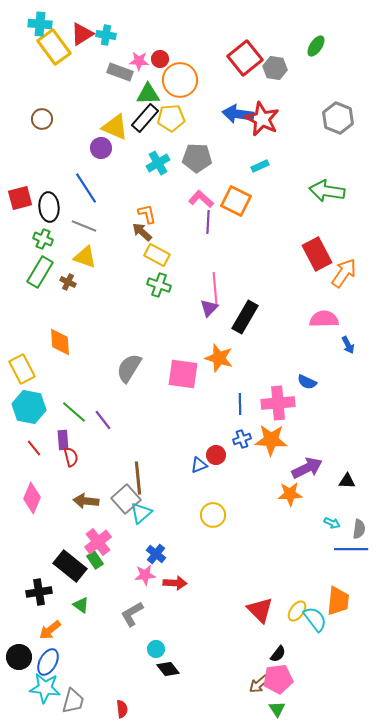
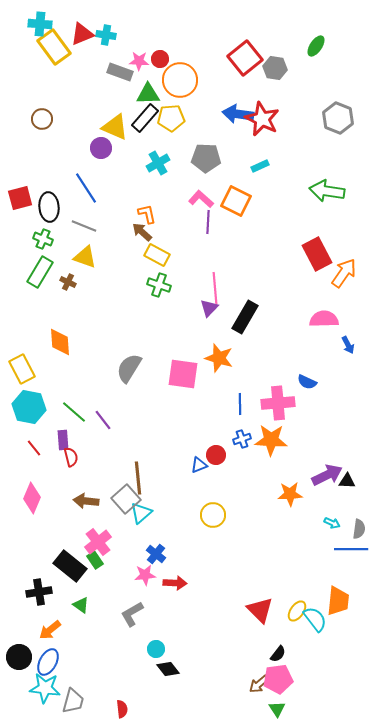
red triangle at (82, 34): rotated 10 degrees clockwise
gray pentagon at (197, 158): moved 9 px right
purple arrow at (307, 468): moved 20 px right, 7 px down
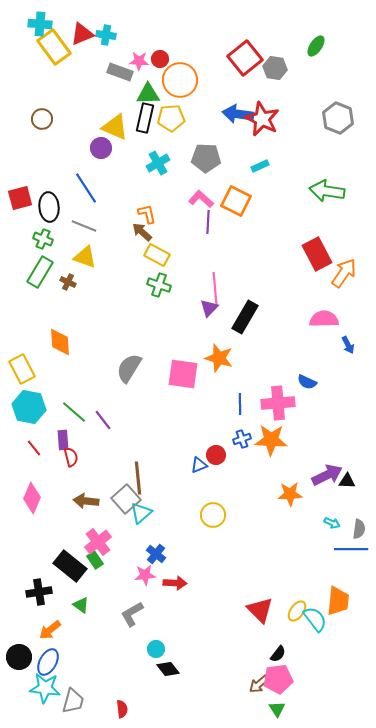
black rectangle at (145, 118): rotated 28 degrees counterclockwise
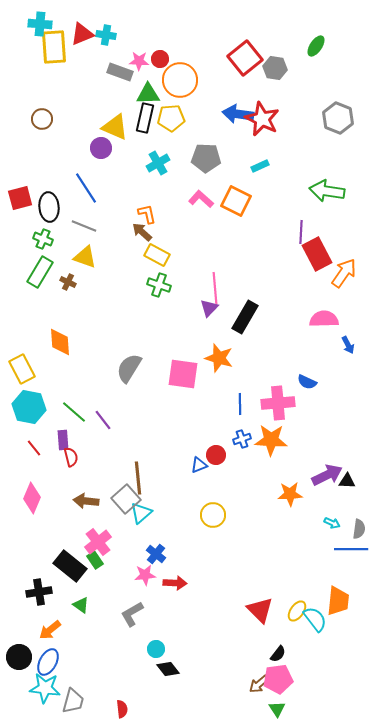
yellow rectangle at (54, 47): rotated 32 degrees clockwise
purple line at (208, 222): moved 93 px right, 10 px down
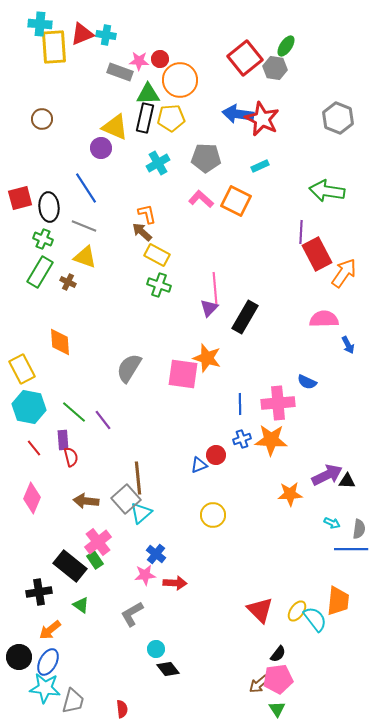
green ellipse at (316, 46): moved 30 px left
orange star at (219, 358): moved 12 px left
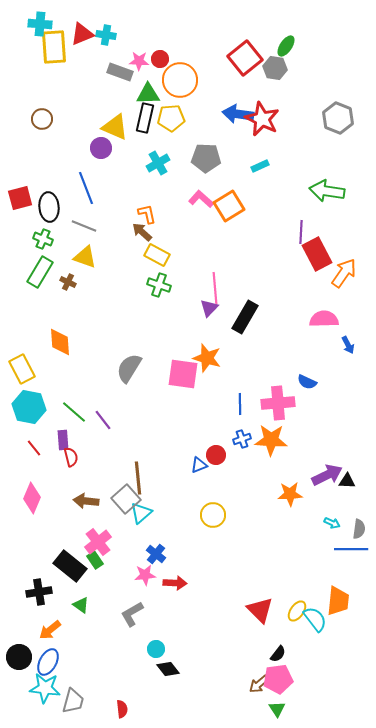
blue line at (86, 188): rotated 12 degrees clockwise
orange square at (236, 201): moved 7 px left, 5 px down; rotated 32 degrees clockwise
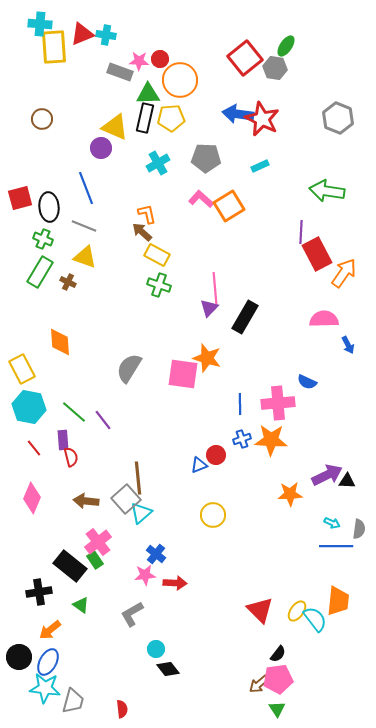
blue line at (351, 549): moved 15 px left, 3 px up
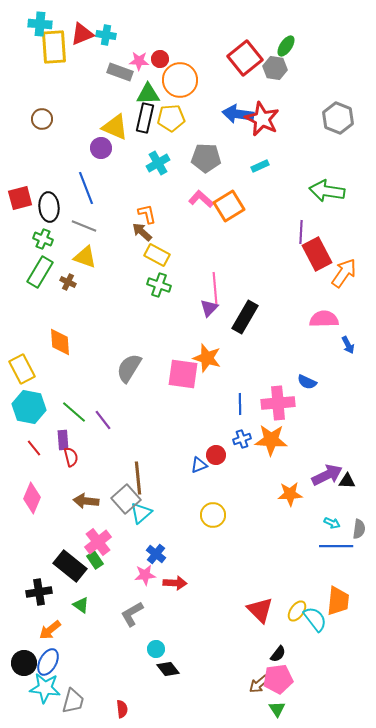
black circle at (19, 657): moved 5 px right, 6 px down
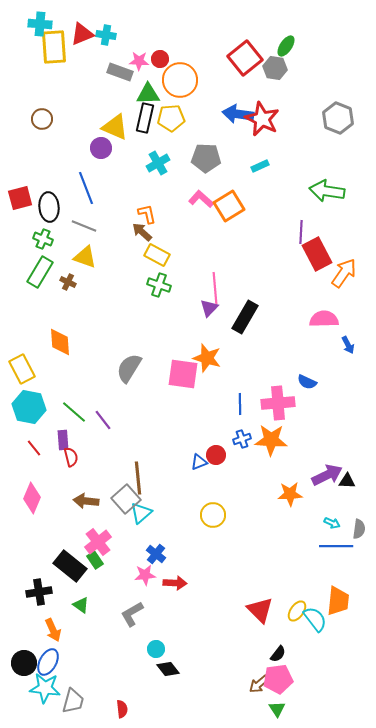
blue triangle at (199, 465): moved 3 px up
orange arrow at (50, 630): moved 3 px right; rotated 75 degrees counterclockwise
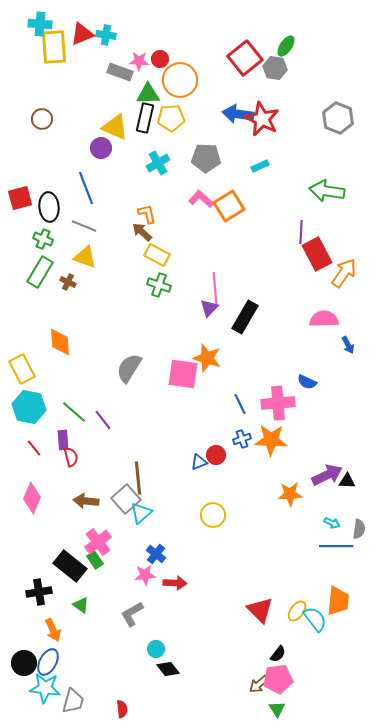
blue line at (240, 404): rotated 25 degrees counterclockwise
